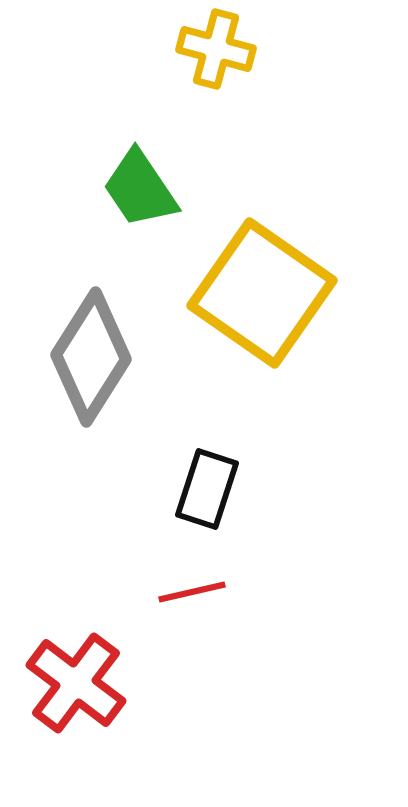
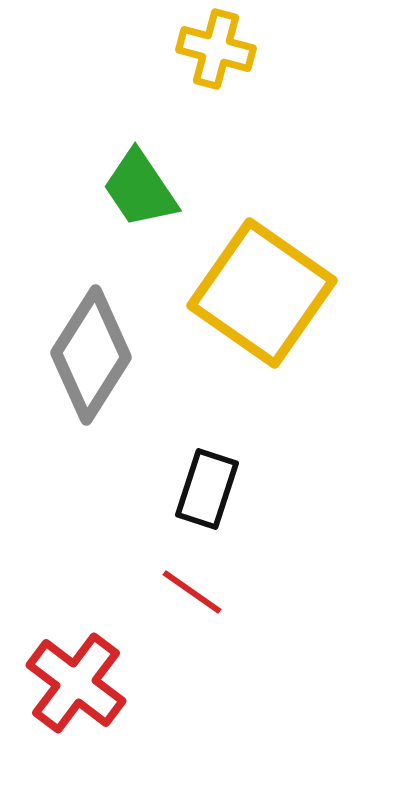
gray diamond: moved 2 px up
red line: rotated 48 degrees clockwise
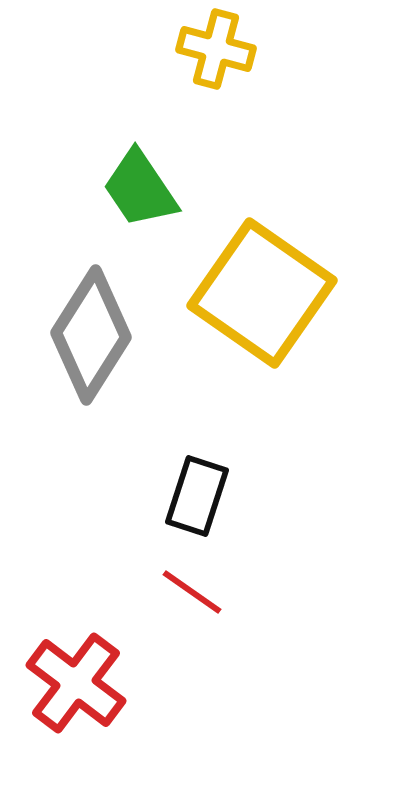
gray diamond: moved 20 px up
black rectangle: moved 10 px left, 7 px down
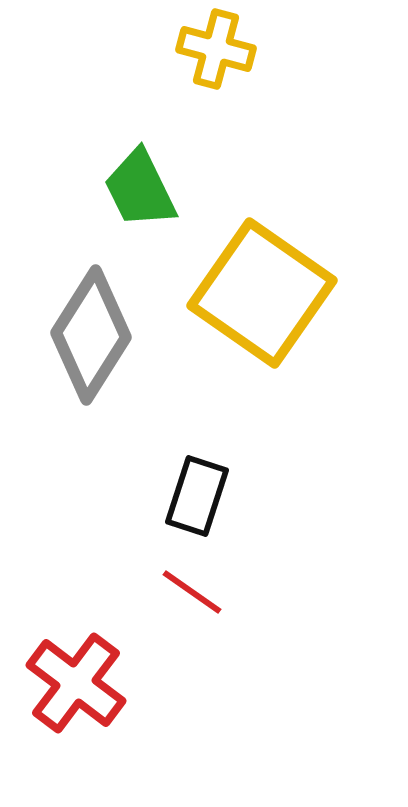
green trapezoid: rotated 8 degrees clockwise
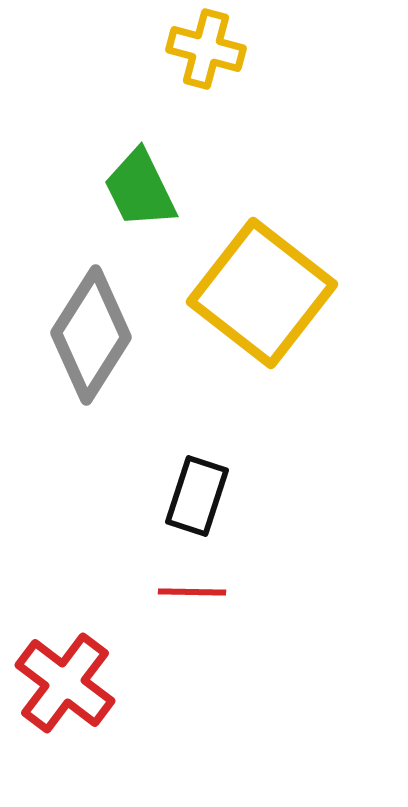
yellow cross: moved 10 px left
yellow square: rotated 3 degrees clockwise
red line: rotated 34 degrees counterclockwise
red cross: moved 11 px left
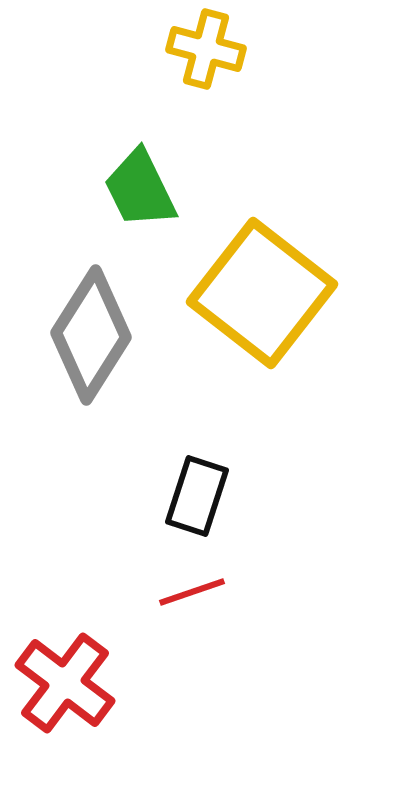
red line: rotated 20 degrees counterclockwise
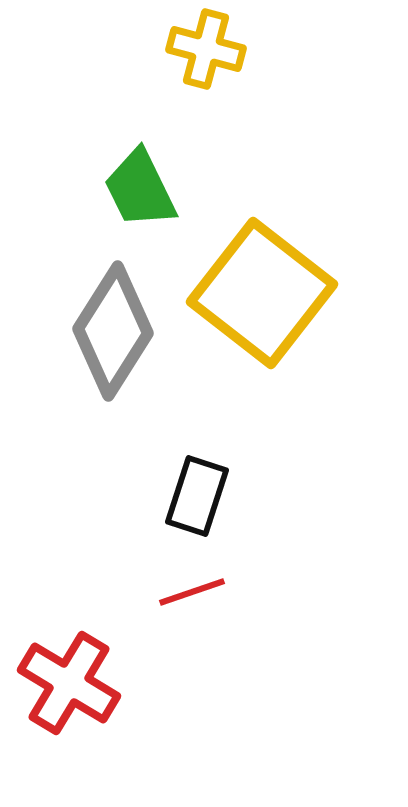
gray diamond: moved 22 px right, 4 px up
red cross: moved 4 px right; rotated 6 degrees counterclockwise
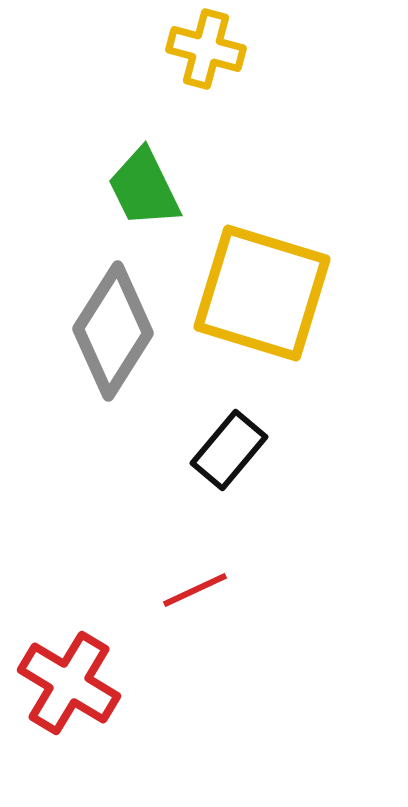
green trapezoid: moved 4 px right, 1 px up
yellow square: rotated 21 degrees counterclockwise
black rectangle: moved 32 px right, 46 px up; rotated 22 degrees clockwise
red line: moved 3 px right, 2 px up; rotated 6 degrees counterclockwise
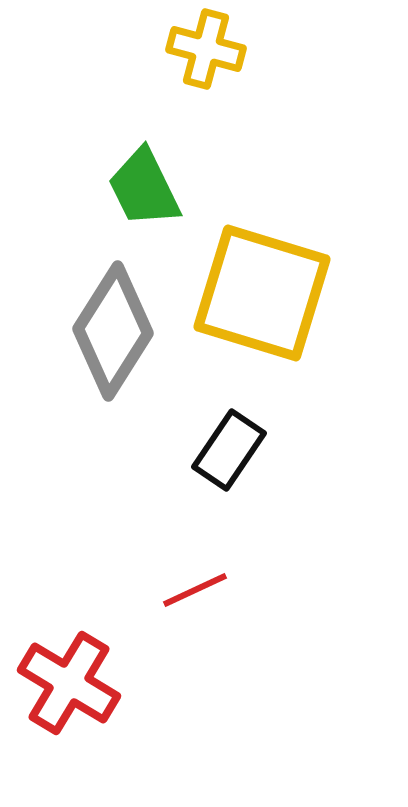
black rectangle: rotated 6 degrees counterclockwise
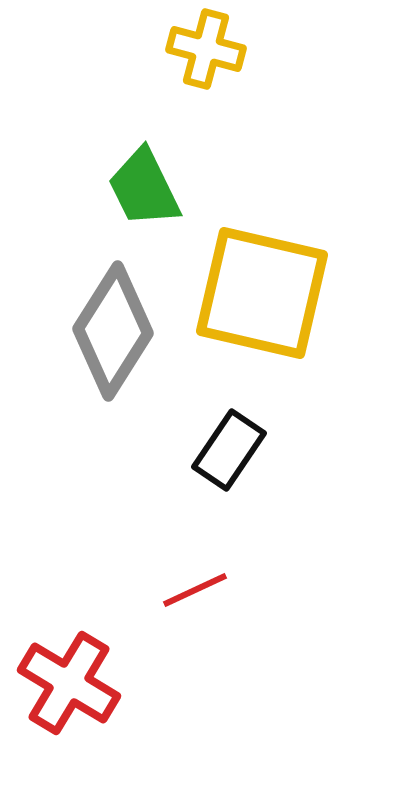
yellow square: rotated 4 degrees counterclockwise
